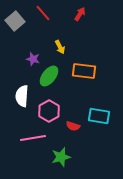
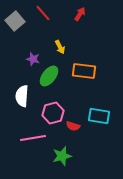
pink hexagon: moved 4 px right, 2 px down; rotated 15 degrees clockwise
green star: moved 1 px right, 1 px up
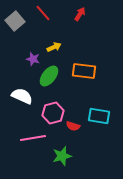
yellow arrow: moved 6 px left; rotated 88 degrees counterclockwise
white semicircle: rotated 110 degrees clockwise
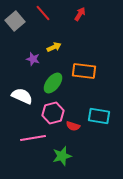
green ellipse: moved 4 px right, 7 px down
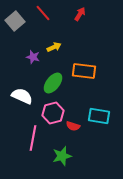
purple star: moved 2 px up
pink line: rotated 70 degrees counterclockwise
